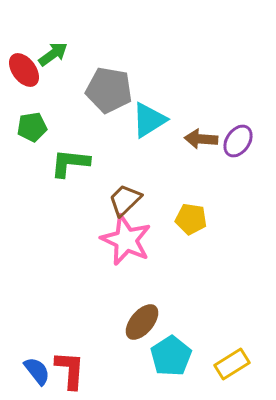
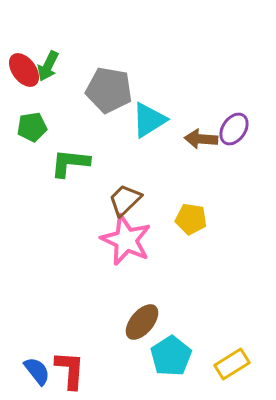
green arrow: moved 5 px left, 12 px down; rotated 152 degrees clockwise
purple ellipse: moved 4 px left, 12 px up
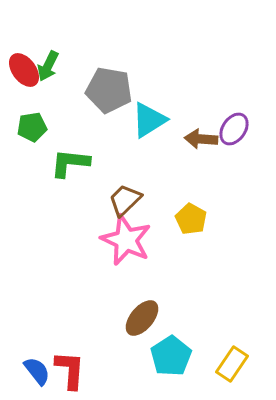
yellow pentagon: rotated 20 degrees clockwise
brown ellipse: moved 4 px up
yellow rectangle: rotated 24 degrees counterclockwise
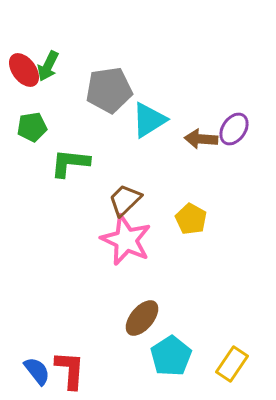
gray pentagon: rotated 18 degrees counterclockwise
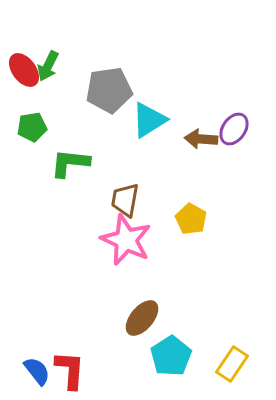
brown trapezoid: rotated 36 degrees counterclockwise
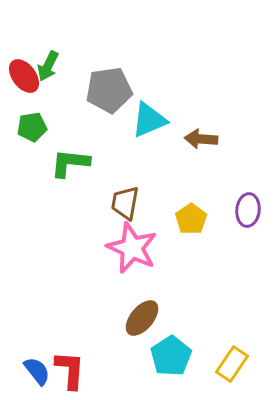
red ellipse: moved 6 px down
cyan triangle: rotated 9 degrees clockwise
purple ellipse: moved 14 px right, 81 px down; rotated 28 degrees counterclockwise
brown trapezoid: moved 3 px down
yellow pentagon: rotated 8 degrees clockwise
pink star: moved 6 px right, 8 px down
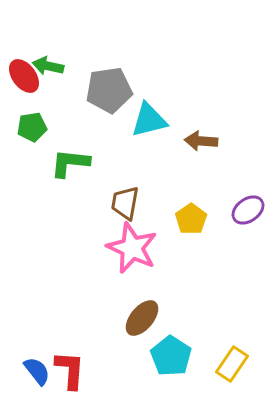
green arrow: rotated 76 degrees clockwise
cyan triangle: rotated 9 degrees clockwise
brown arrow: moved 2 px down
purple ellipse: rotated 48 degrees clockwise
cyan pentagon: rotated 6 degrees counterclockwise
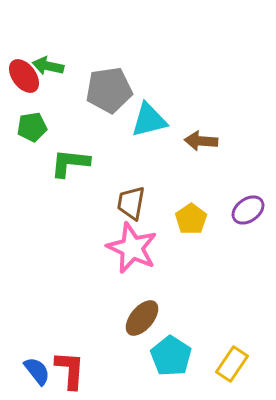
brown trapezoid: moved 6 px right
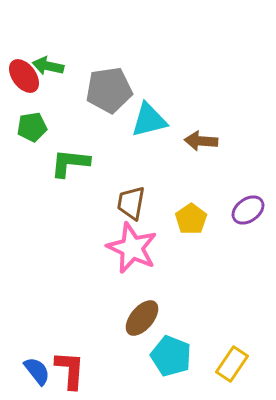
cyan pentagon: rotated 12 degrees counterclockwise
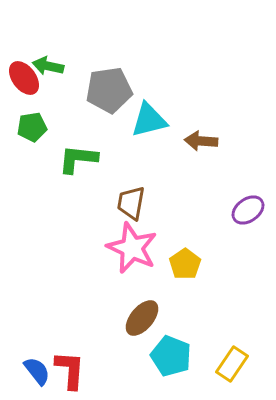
red ellipse: moved 2 px down
green L-shape: moved 8 px right, 4 px up
yellow pentagon: moved 6 px left, 45 px down
